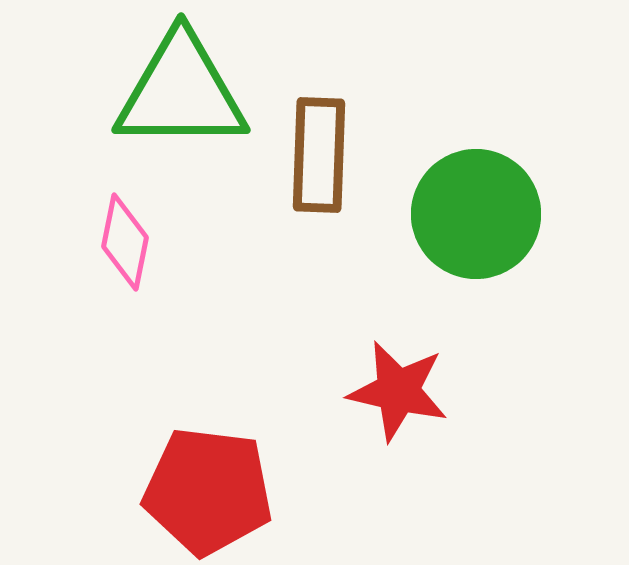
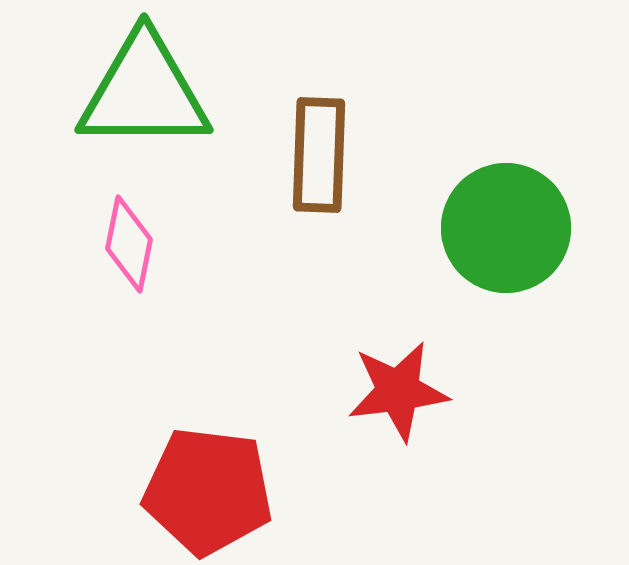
green triangle: moved 37 px left
green circle: moved 30 px right, 14 px down
pink diamond: moved 4 px right, 2 px down
red star: rotated 20 degrees counterclockwise
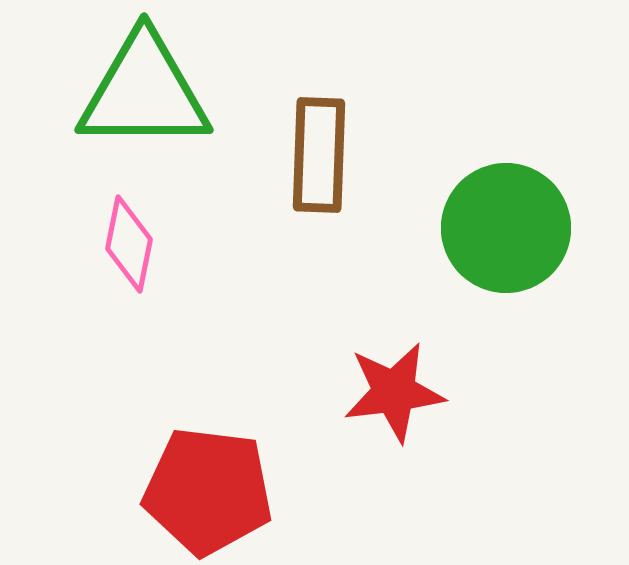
red star: moved 4 px left, 1 px down
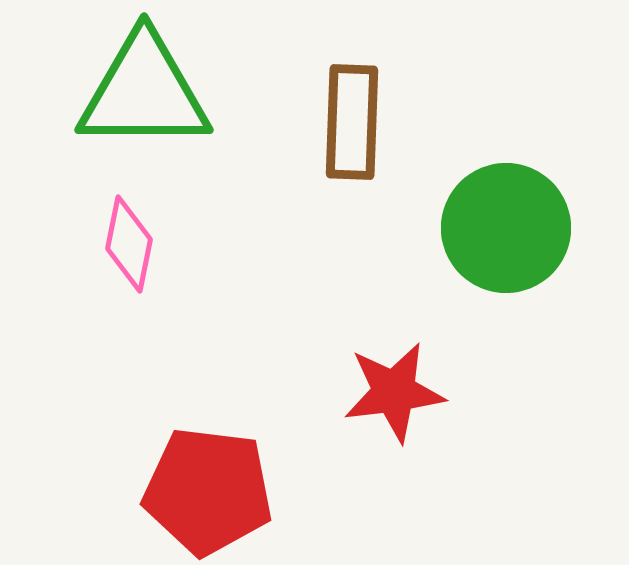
brown rectangle: moved 33 px right, 33 px up
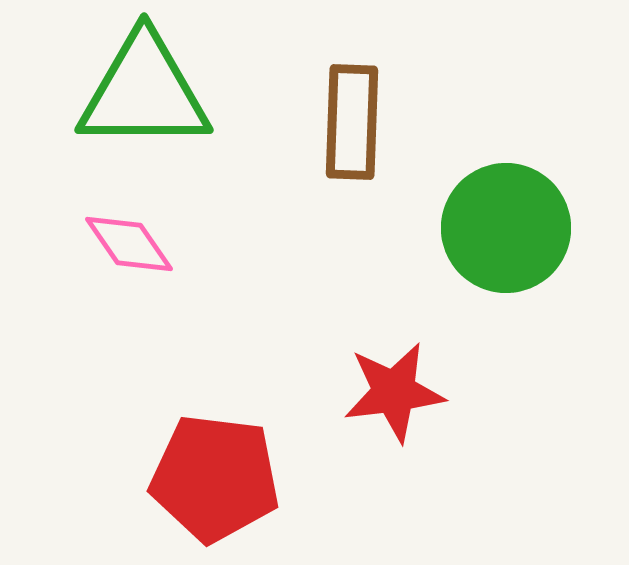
pink diamond: rotated 46 degrees counterclockwise
red pentagon: moved 7 px right, 13 px up
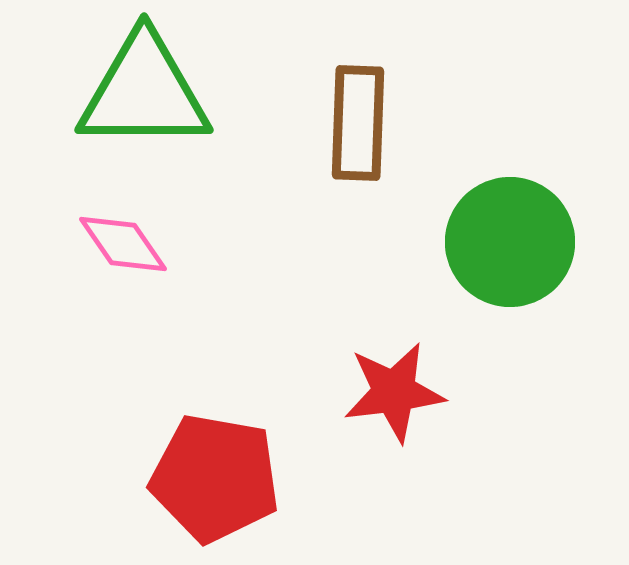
brown rectangle: moved 6 px right, 1 px down
green circle: moved 4 px right, 14 px down
pink diamond: moved 6 px left
red pentagon: rotated 3 degrees clockwise
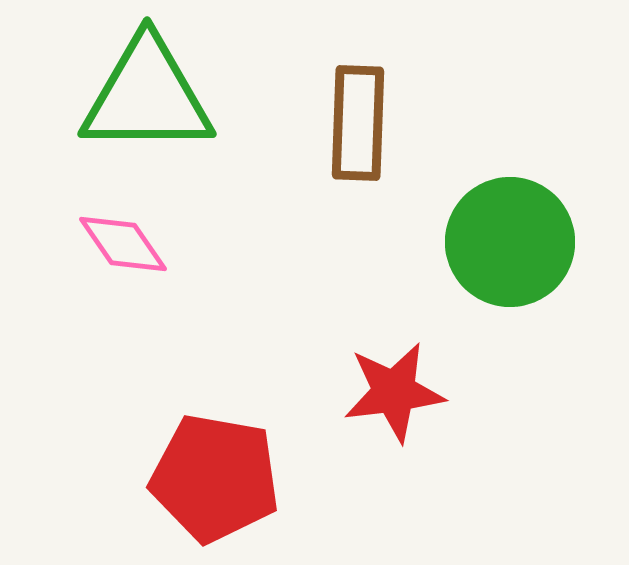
green triangle: moved 3 px right, 4 px down
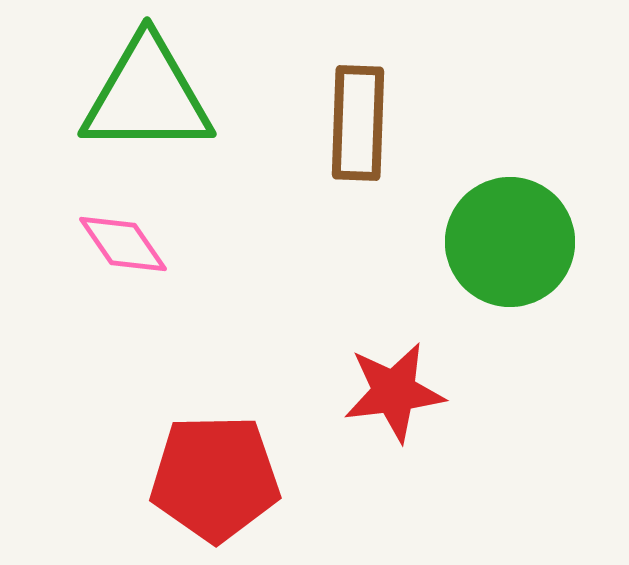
red pentagon: rotated 11 degrees counterclockwise
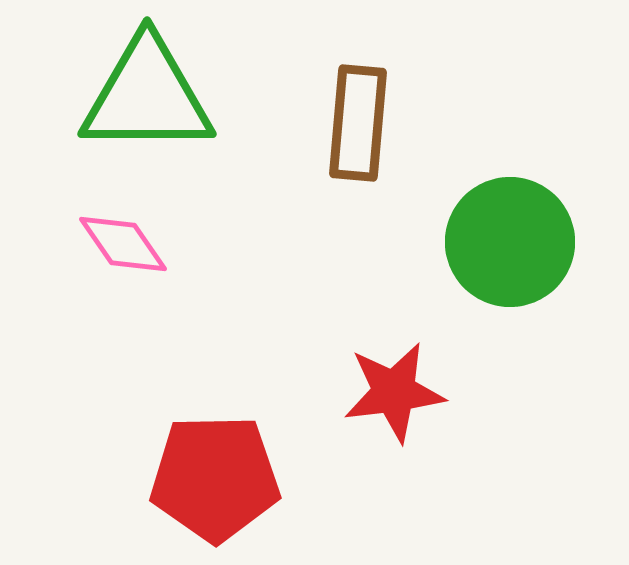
brown rectangle: rotated 3 degrees clockwise
